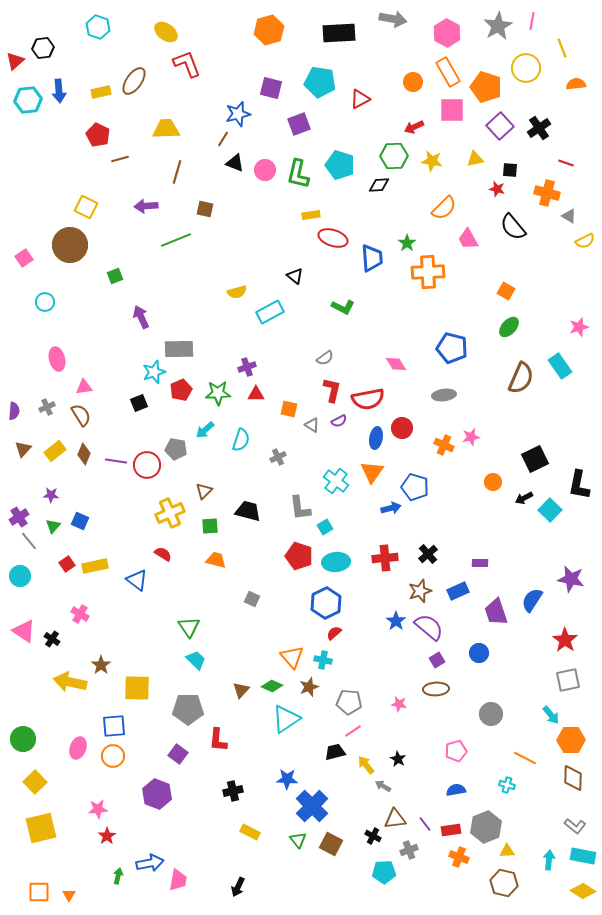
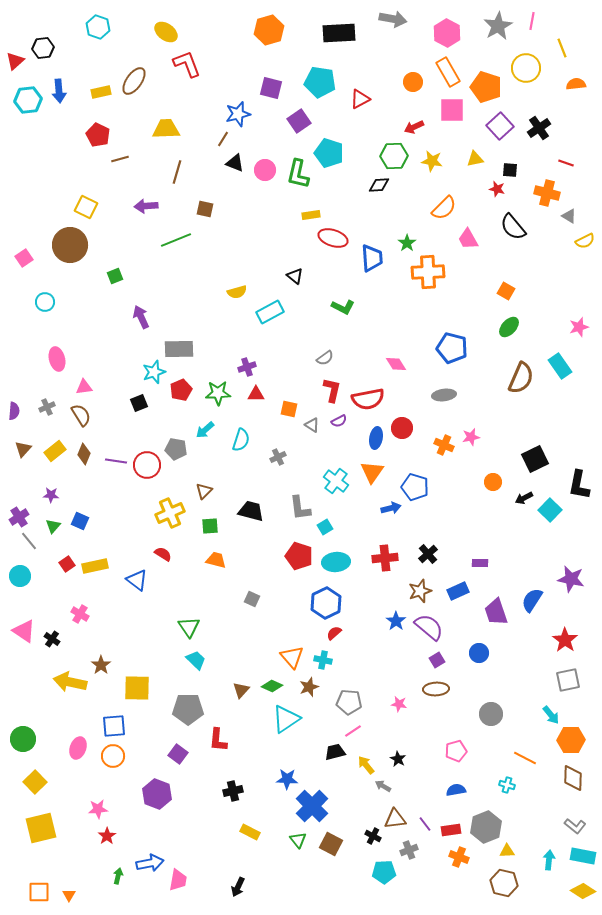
purple square at (299, 124): moved 3 px up; rotated 15 degrees counterclockwise
cyan pentagon at (340, 165): moved 11 px left, 12 px up
black trapezoid at (248, 511): moved 3 px right
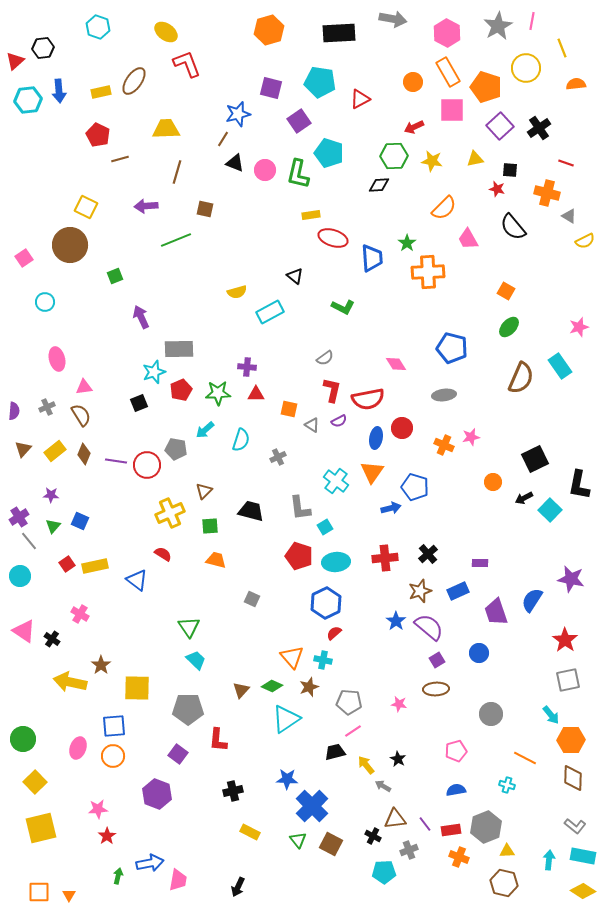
purple cross at (247, 367): rotated 24 degrees clockwise
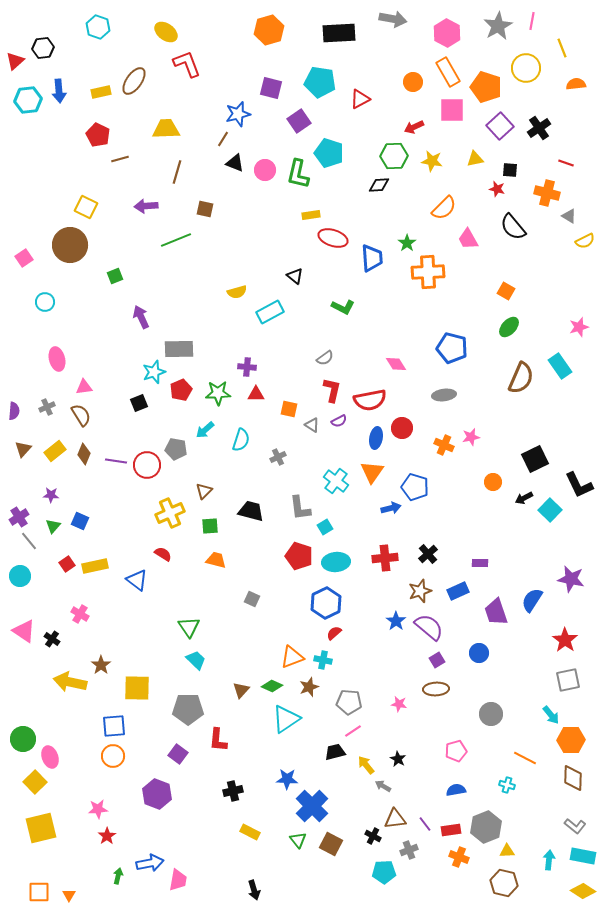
red semicircle at (368, 399): moved 2 px right, 1 px down
black L-shape at (579, 485): rotated 36 degrees counterclockwise
orange triangle at (292, 657): rotated 50 degrees clockwise
pink ellipse at (78, 748): moved 28 px left, 9 px down; rotated 40 degrees counterclockwise
black arrow at (238, 887): moved 16 px right, 3 px down; rotated 42 degrees counterclockwise
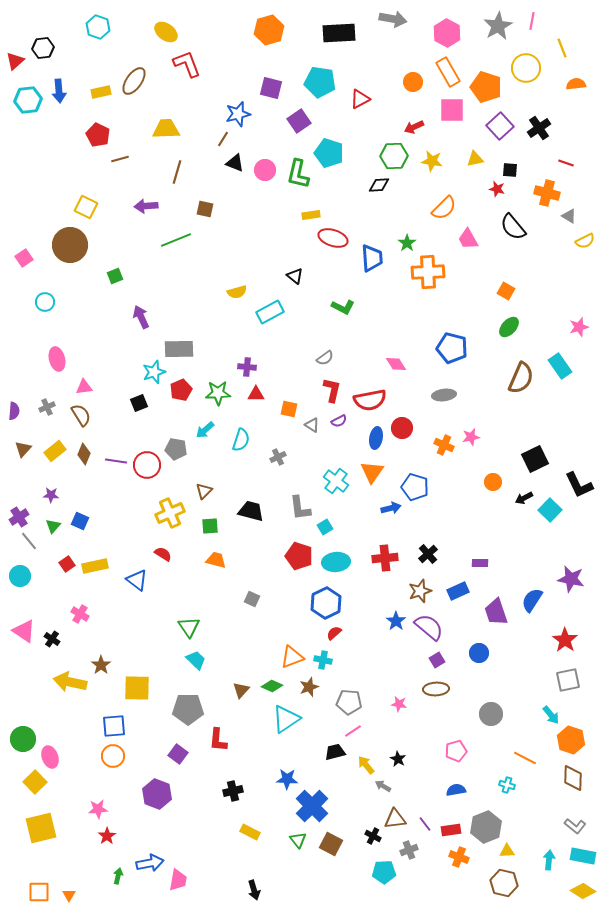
orange hexagon at (571, 740): rotated 20 degrees clockwise
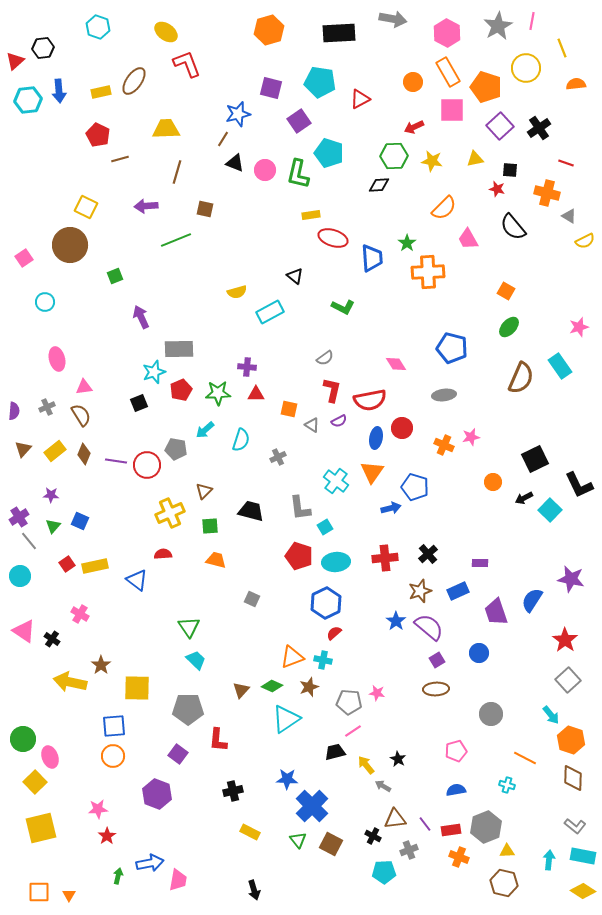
red semicircle at (163, 554): rotated 36 degrees counterclockwise
gray square at (568, 680): rotated 30 degrees counterclockwise
pink star at (399, 704): moved 22 px left, 11 px up
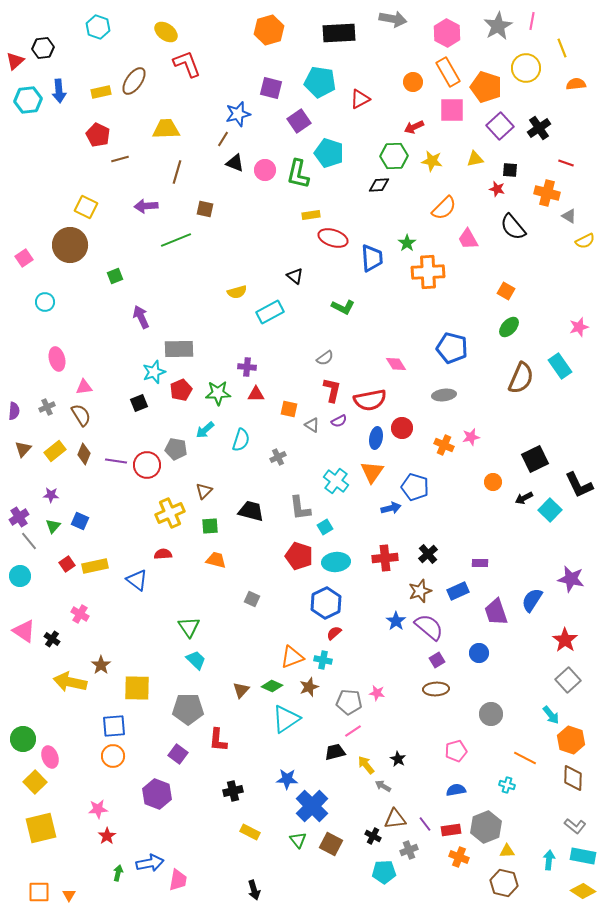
green arrow at (118, 876): moved 3 px up
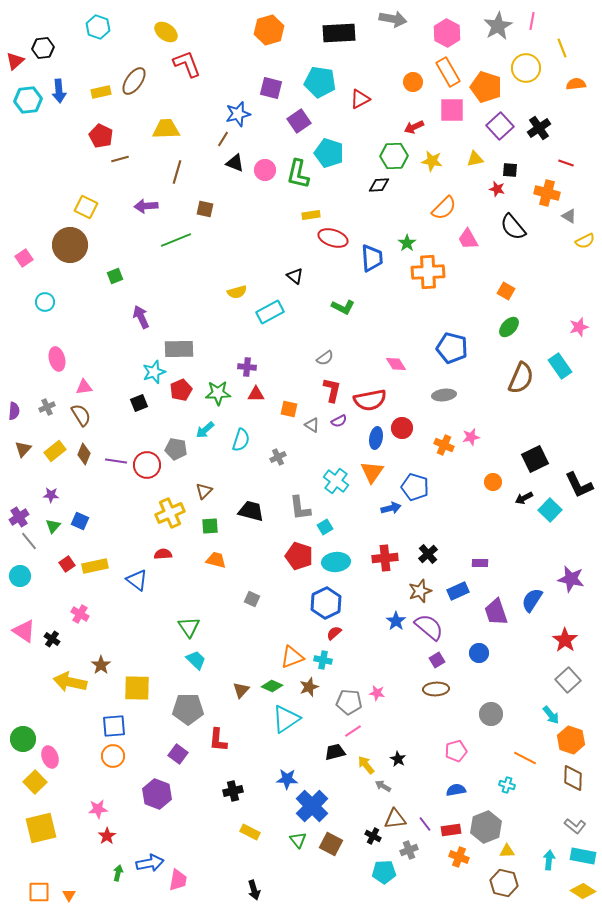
red pentagon at (98, 135): moved 3 px right, 1 px down
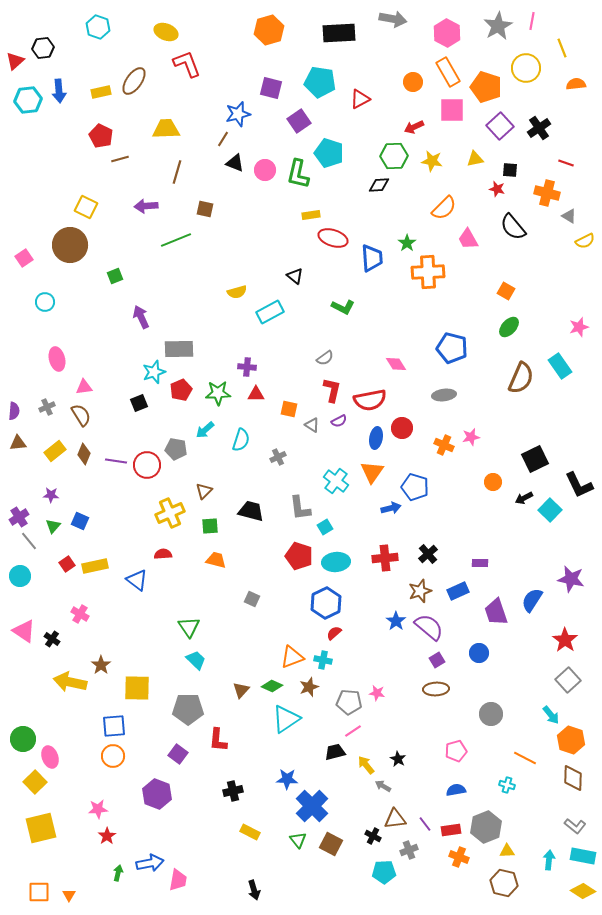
yellow ellipse at (166, 32): rotated 15 degrees counterclockwise
brown triangle at (23, 449): moved 5 px left, 6 px up; rotated 42 degrees clockwise
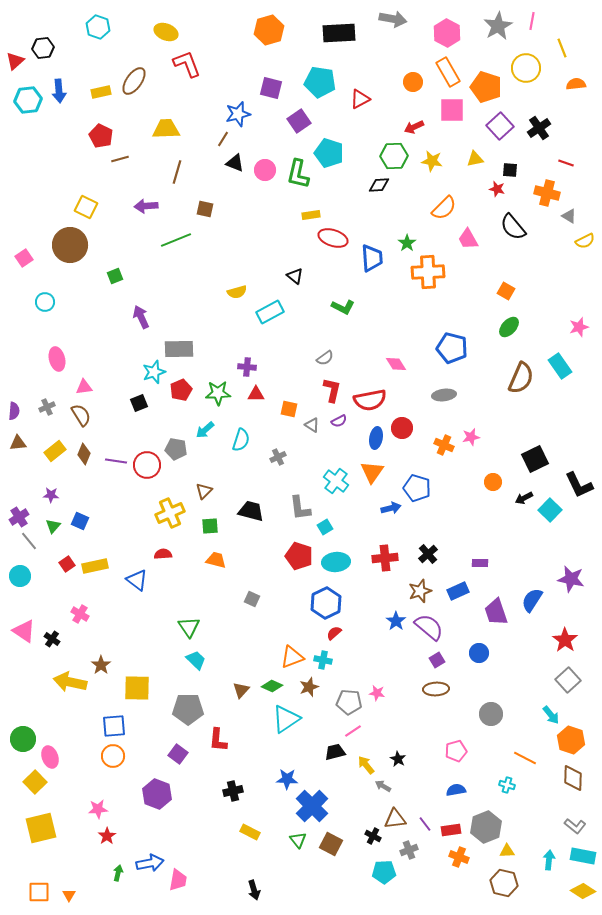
blue pentagon at (415, 487): moved 2 px right, 1 px down
